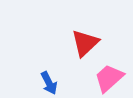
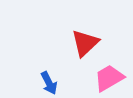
pink trapezoid: rotated 12 degrees clockwise
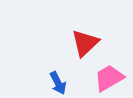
blue arrow: moved 9 px right
